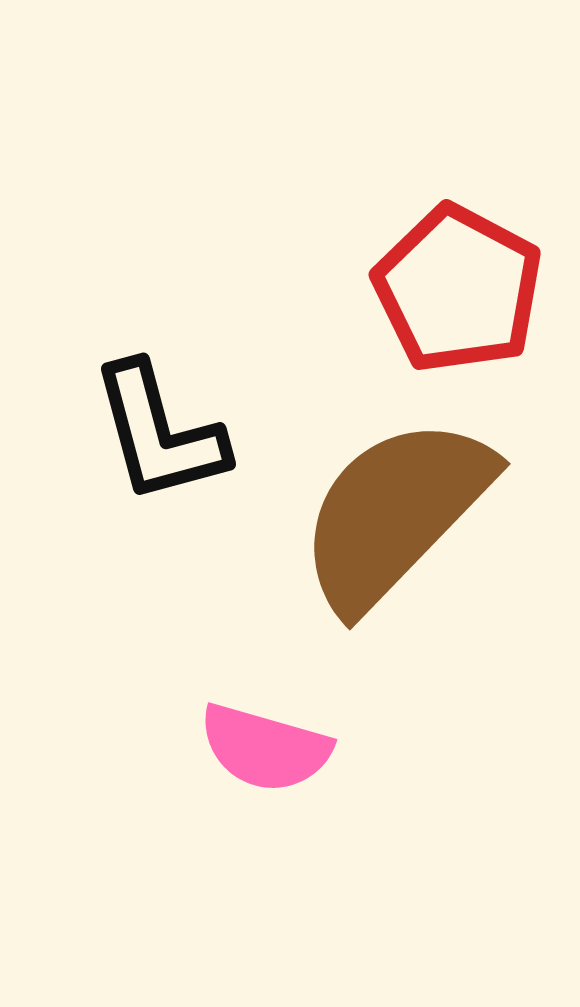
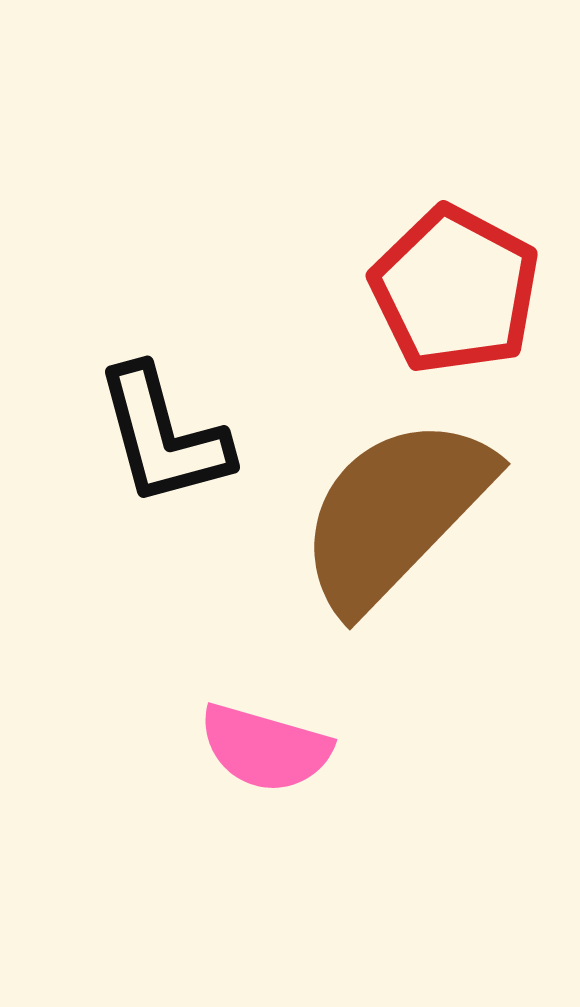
red pentagon: moved 3 px left, 1 px down
black L-shape: moved 4 px right, 3 px down
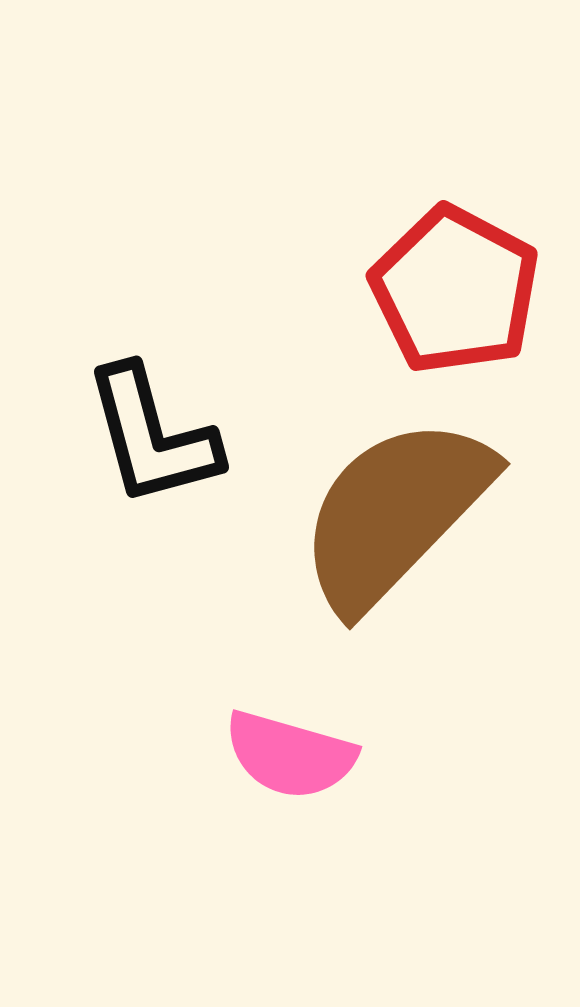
black L-shape: moved 11 px left
pink semicircle: moved 25 px right, 7 px down
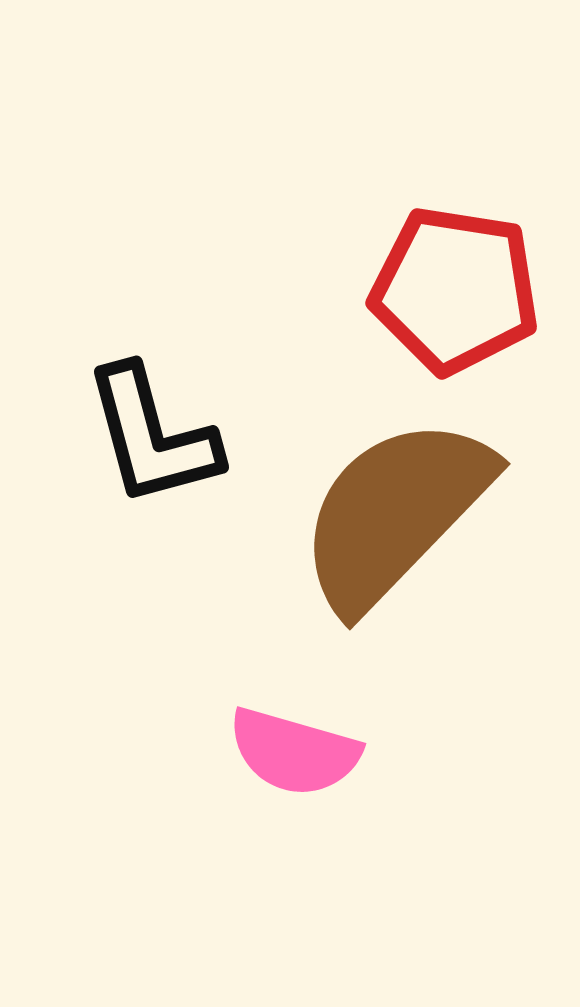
red pentagon: rotated 19 degrees counterclockwise
pink semicircle: moved 4 px right, 3 px up
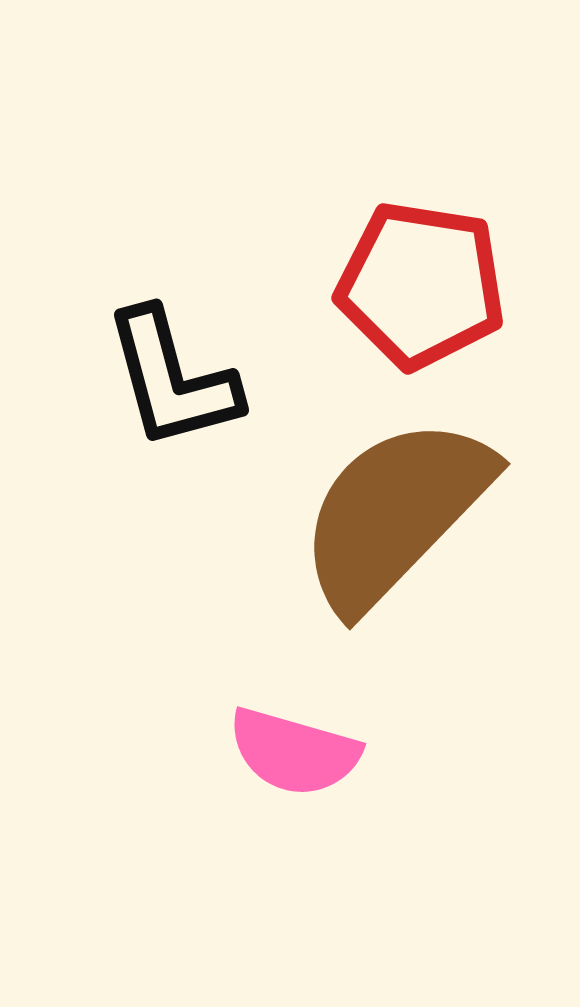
red pentagon: moved 34 px left, 5 px up
black L-shape: moved 20 px right, 57 px up
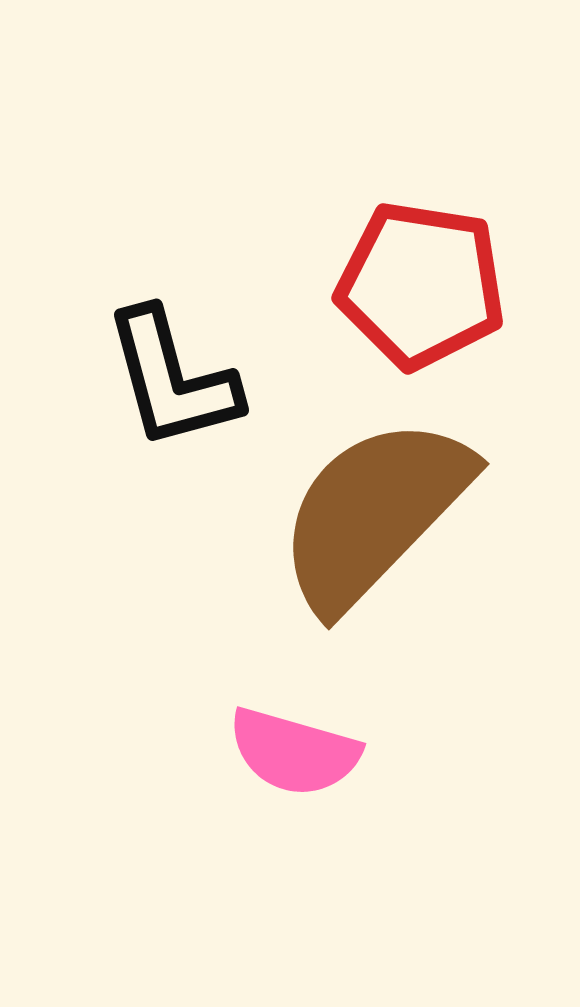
brown semicircle: moved 21 px left
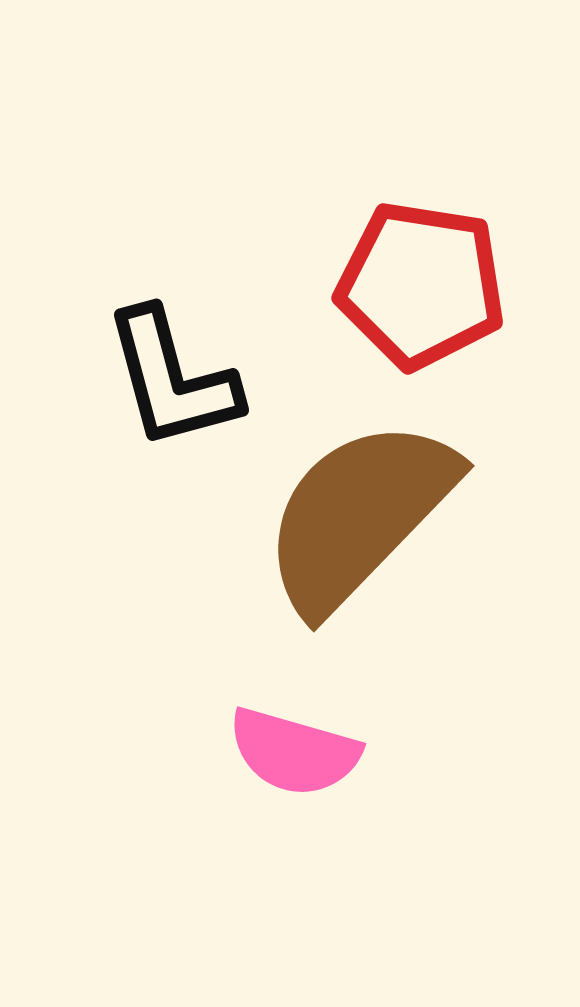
brown semicircle: moved 15 px left, 2 px down
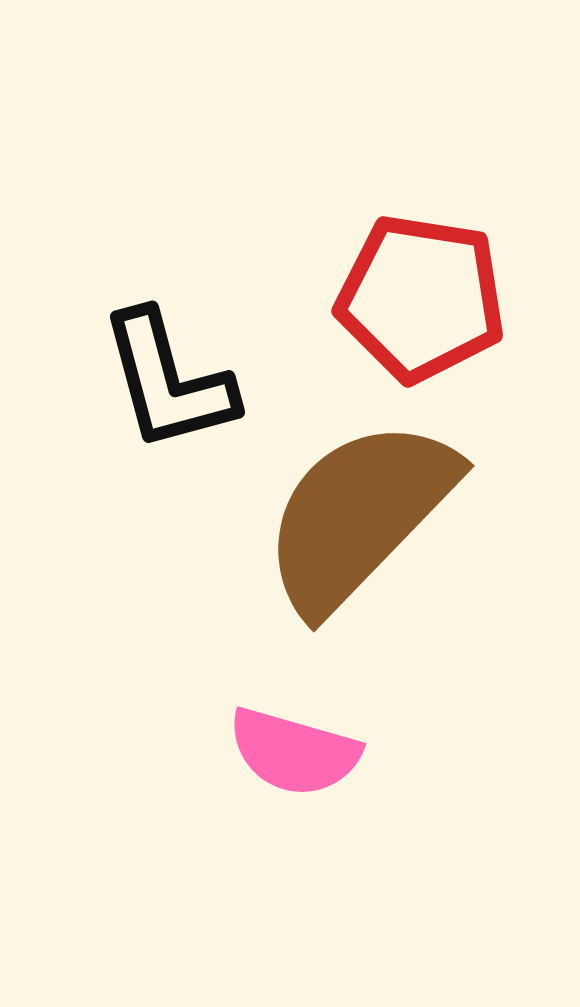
red pentagon: moved 13 px down
black L-shape: moved 4 px left, 2 px down
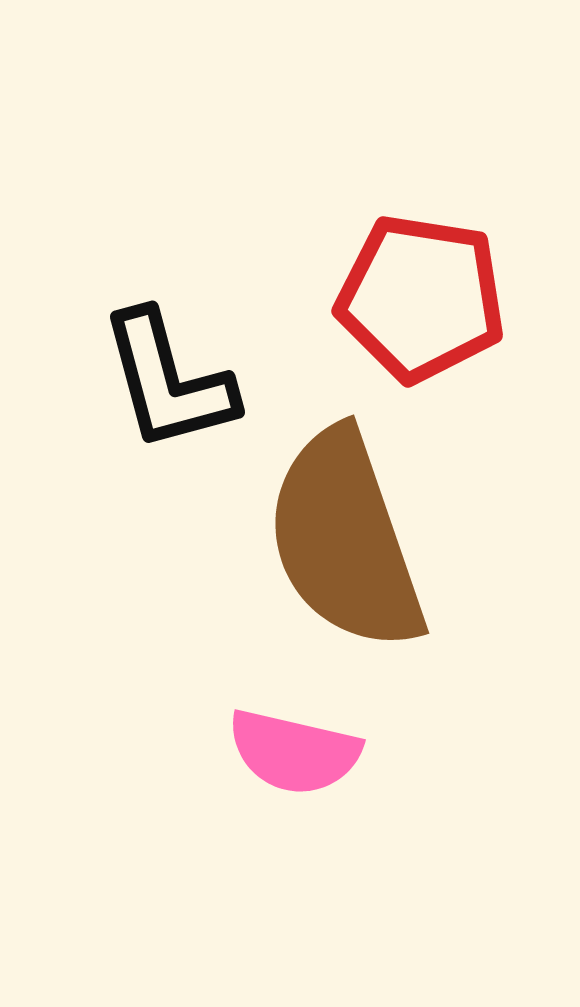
brown semicircle: moved 14 px left, 25 px down; rotated 63 degrees counterclockwise
pink semicircle: rotated 3 degrees counterclockwise
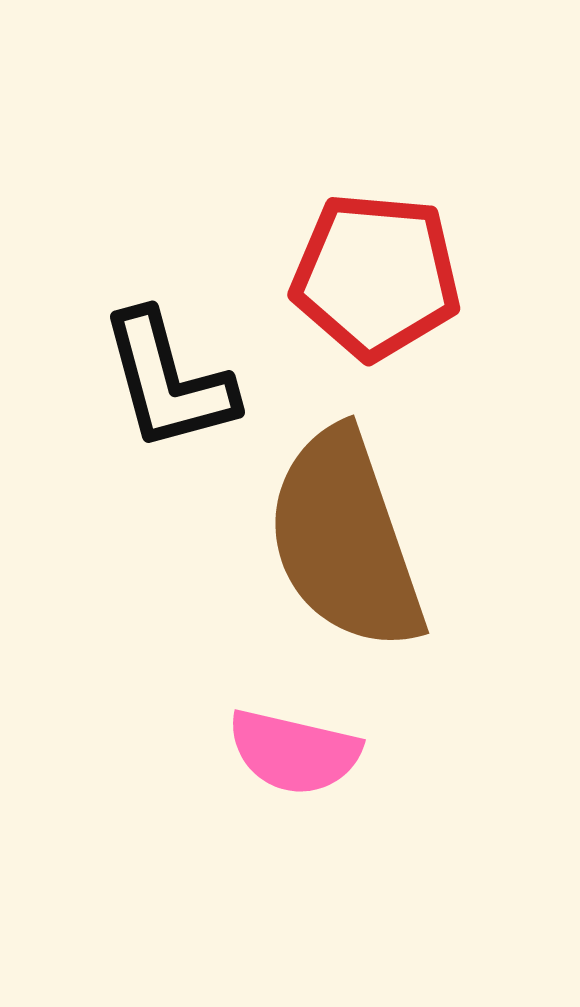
red pentagon: moved 45 px left, 22 px up; rotated 4 degrees counterclockwise
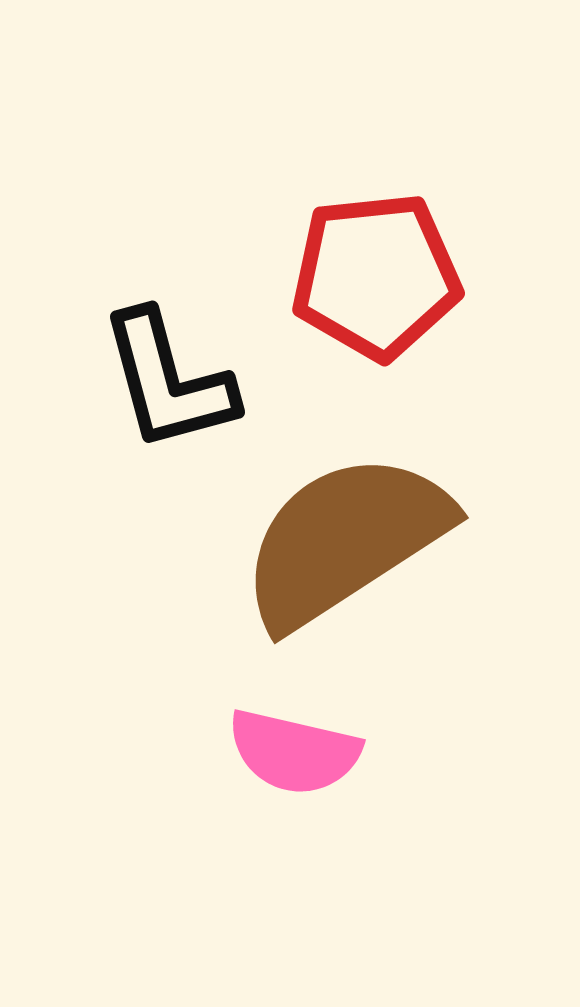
red pentagon: rotated 11 degrees counterclockwise
brown semicircle: rotated 76 degrees clockwise
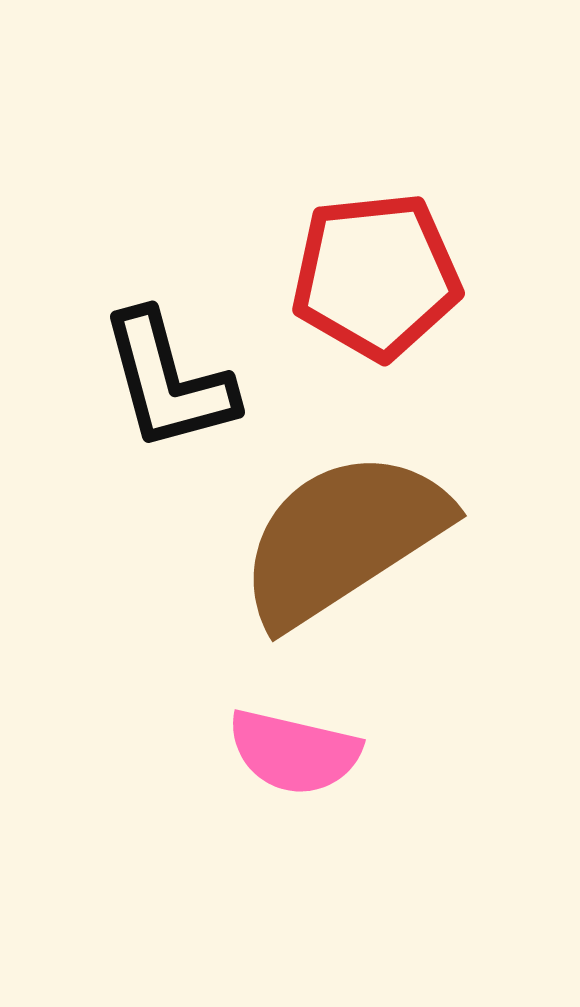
brown semicircle: moved 2 px left, 2 px up
